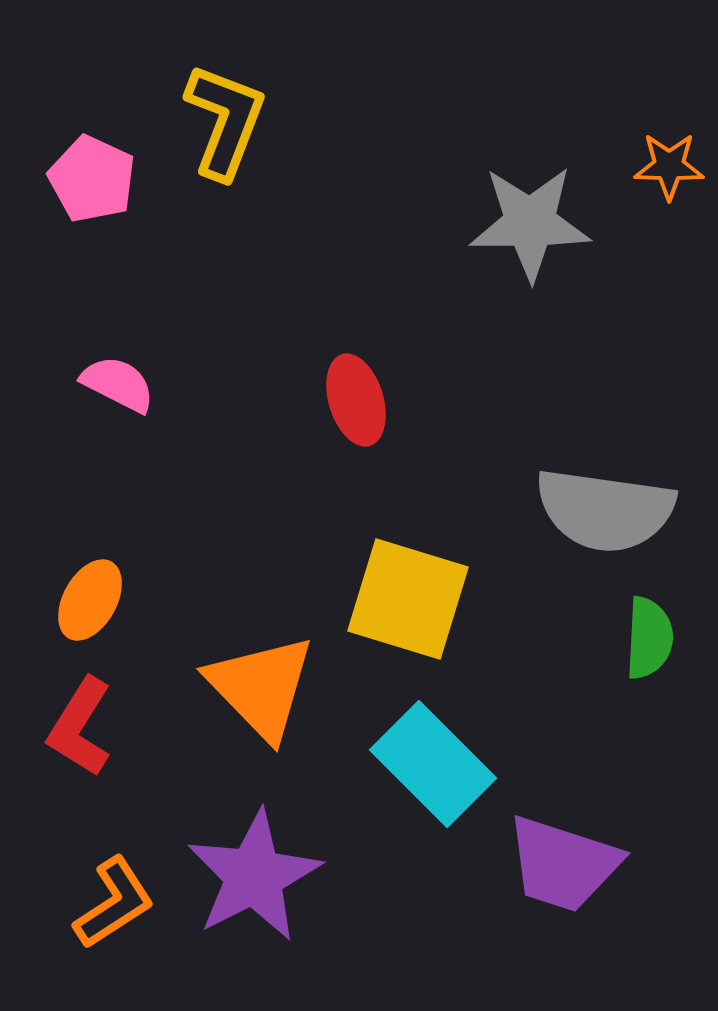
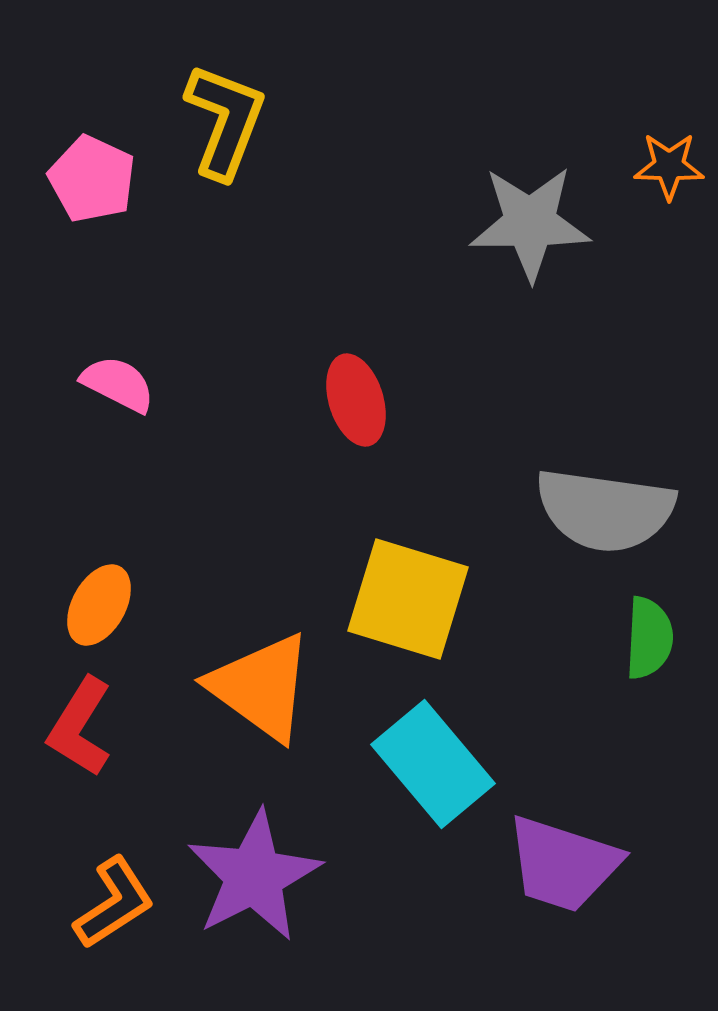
orange ellipse: moved 9 px right, 5 px down
orange triangle: rotated 10 degrees counterclockwise
cyan rectangle: rotated 5 degrees clockwise
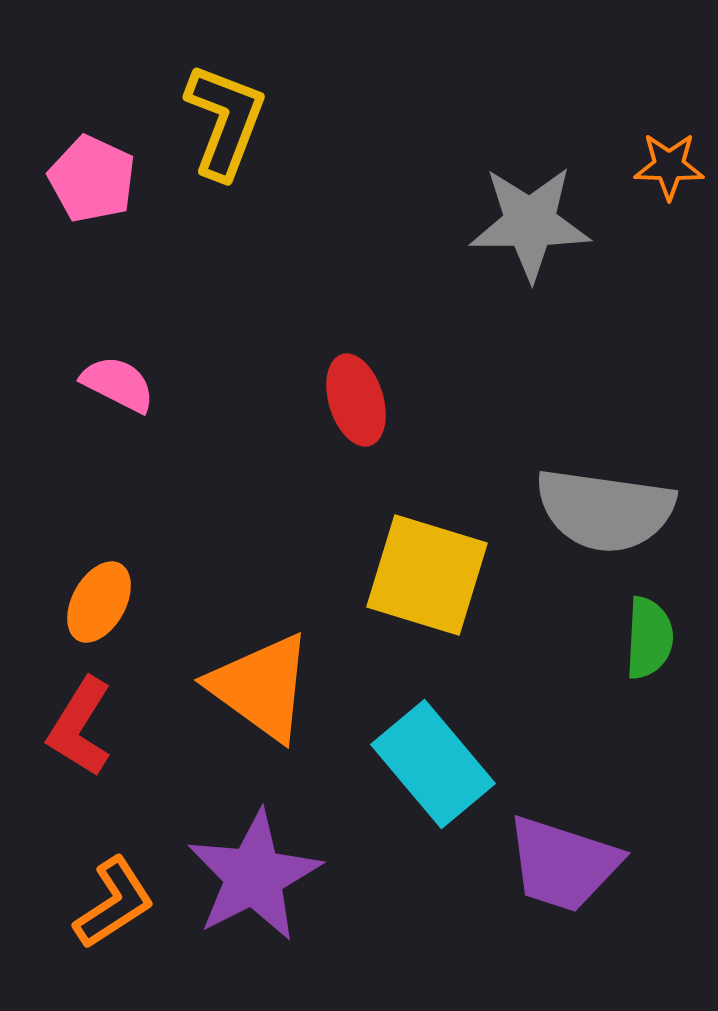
yellow square: moved 19 px right, 24 px up
orange ellipse: moved 3 px up
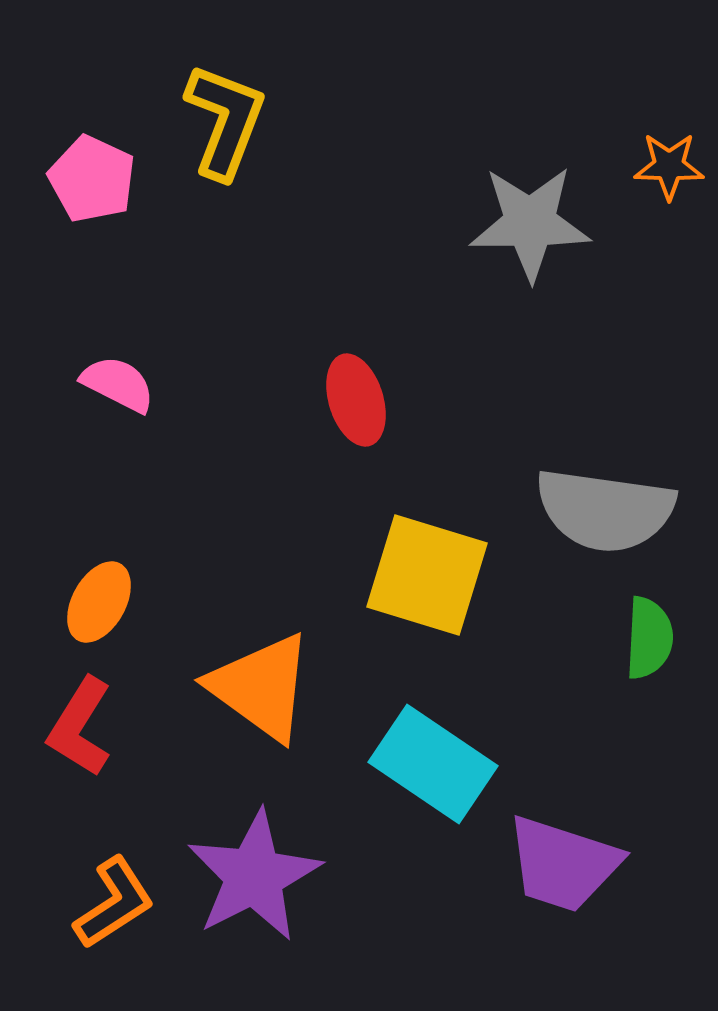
cyan rectangle: rotated 16 degrees counterclockwise
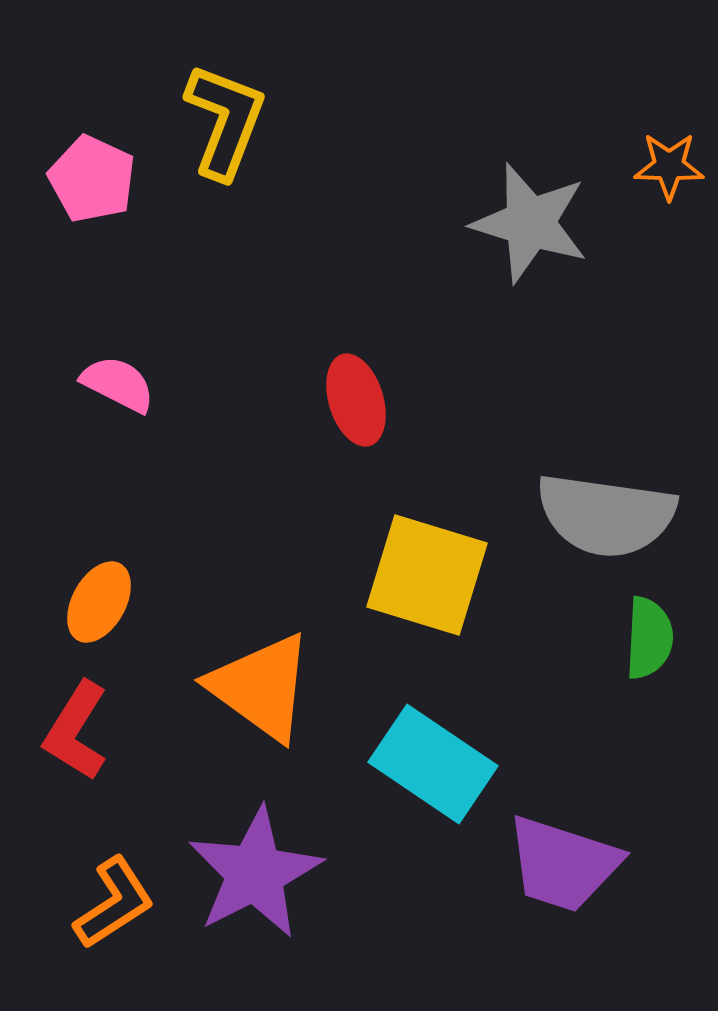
gray star: rotated 17 degrees clockwise
gray semicircle: moved 1 px right, 5 px down
red L-shape: moved 4 px left, 4 px down
purple star: moved 1 px right, 3 px up
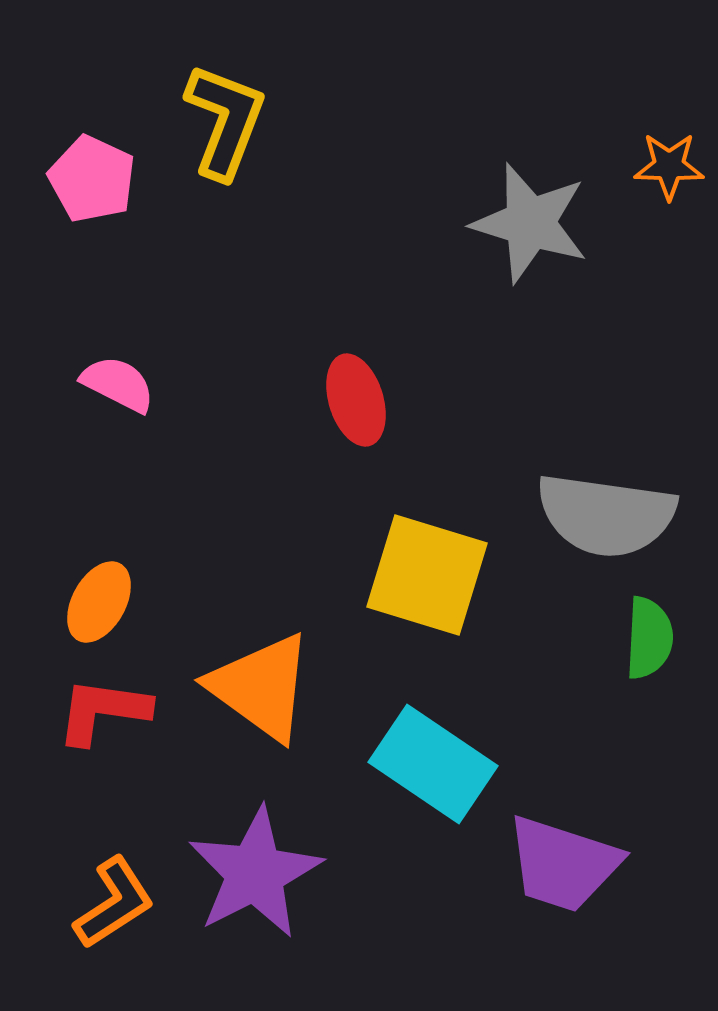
red L-shape: moved 27 px right, 20 px up; rotated 66 degrees clockwise
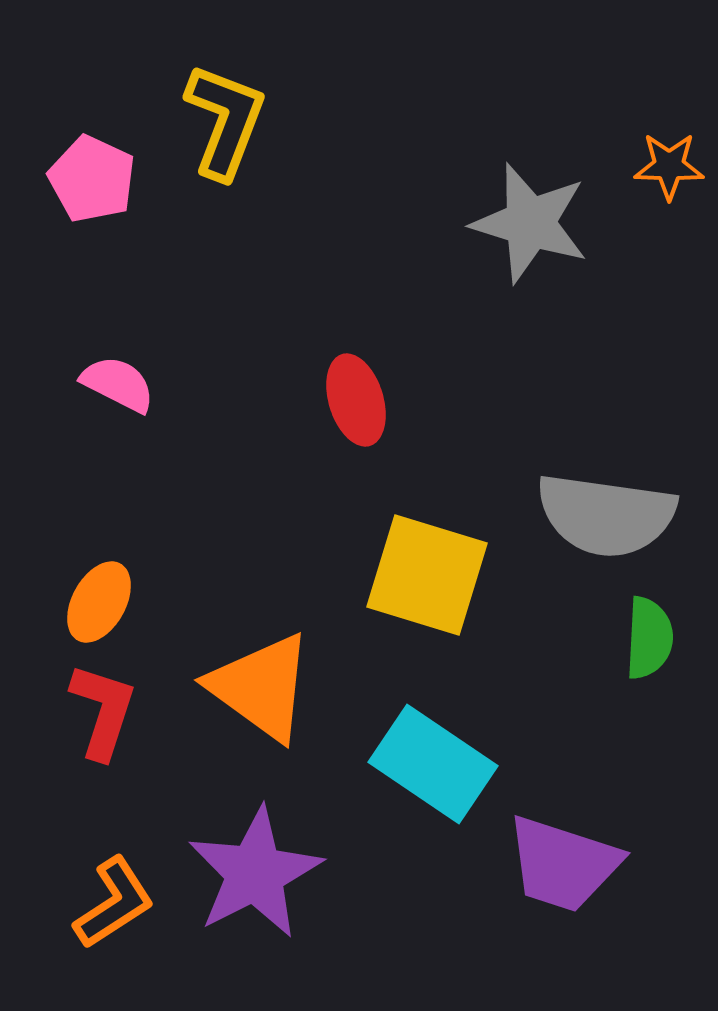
red L-shape: rotated 100 degrees clockwise
